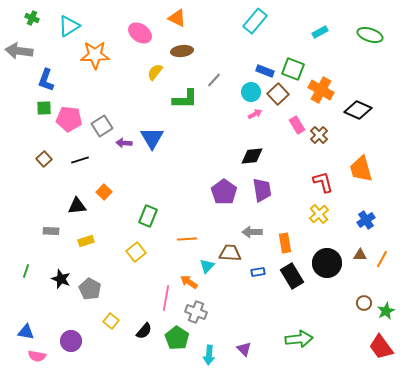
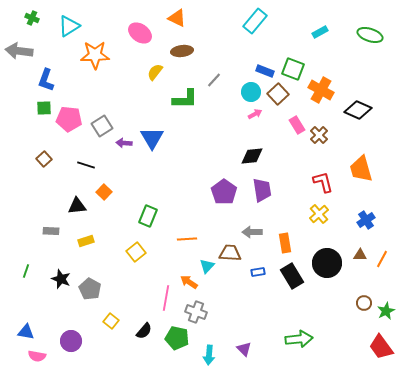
black line at (80, 160): moved 6 px right, 5 px down; rotated 36 degrees clockwise
green pentagon at (177, 338): rotated 20 degrees counterclockwise
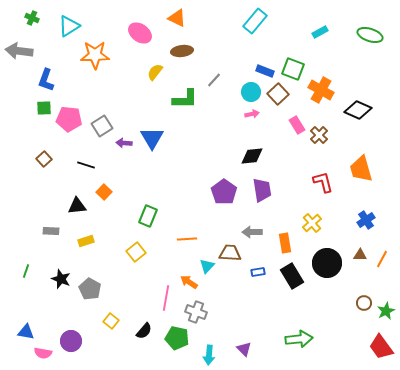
pink arrow at (255, 114): moved 3 px left; rotated 16 degrees clockwise
yellow cross at (319, 214): moved 7 px left, 9 px down
pink semicircle at (37, 356): moved 6 px right, 3 px up
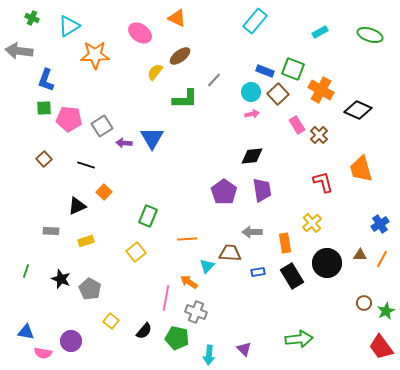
brown ellipse at (182, 51): moved 2 px left, 5 px down; rotated 30 degrees counterclockwise
black triangle at (77, 206): rotated 18 degrees counterclockwise
blue cross at (366, 220): moved 14 px right, 4 px down
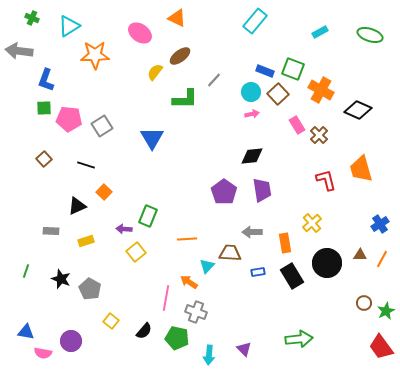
purple arrow at (124, 143): moved 86 px down
red L-shape at (323, 182): moved 3 px right, 2 px up
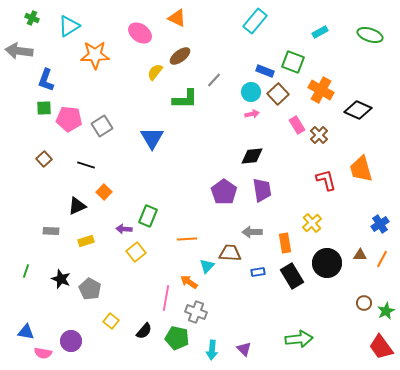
green square at (293, 69): moved 7 px up
cyan arrow at (209, 355): moved 3 px right, 5 px up
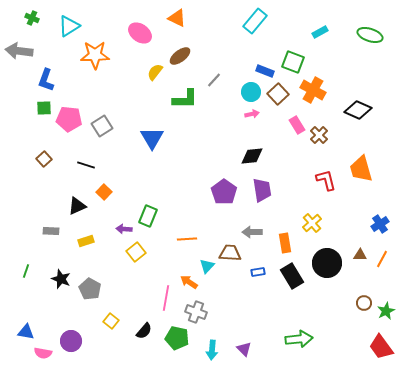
orange cross at (321, 90): moved 8 px left
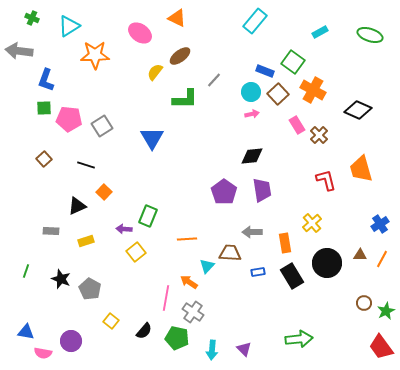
green square at (293, 62): rotated 15 degrees clockwise
gray cross at (196, 312): moved 3 px left; rotated 15 degrees clockwise
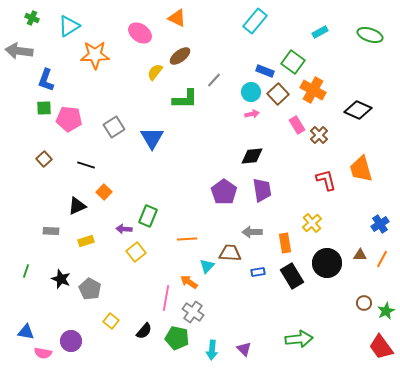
gray square at (102, 126): moved 12 px right, 1 px down
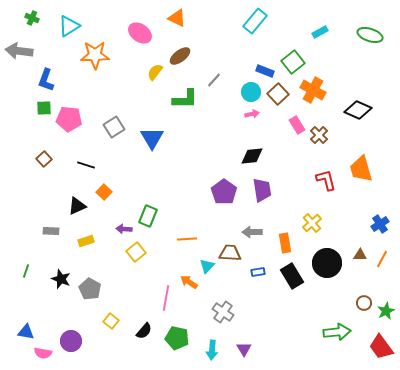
green square at (293, 62): rotated 15 degrees clockwise
gray cross at (193, 312): moved 30 px right
green arrow at (299, 339): moved 38 px right, 7 px up
purple triangle at (244, 349): rotated 14 degrees clockwise
